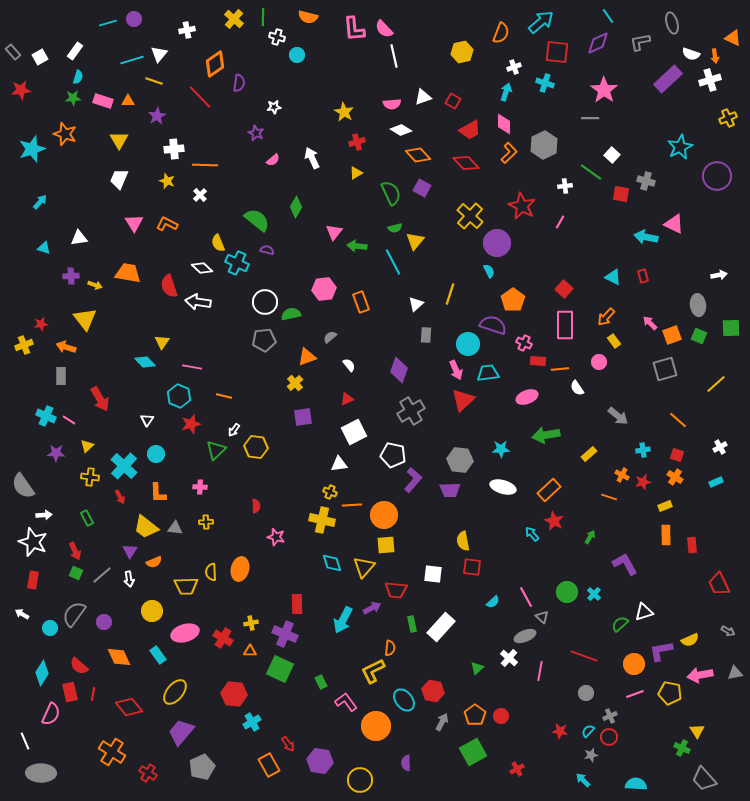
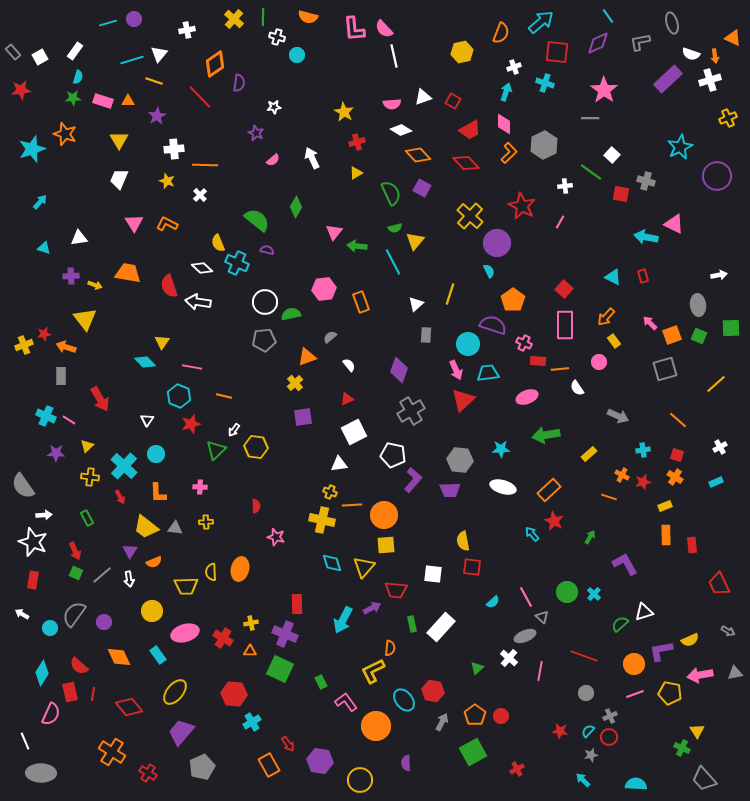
red star at (41, 324): moved 3 px right, 10 px down
gray arrow at (618, 416): rotated 15 degrees counterclockwise
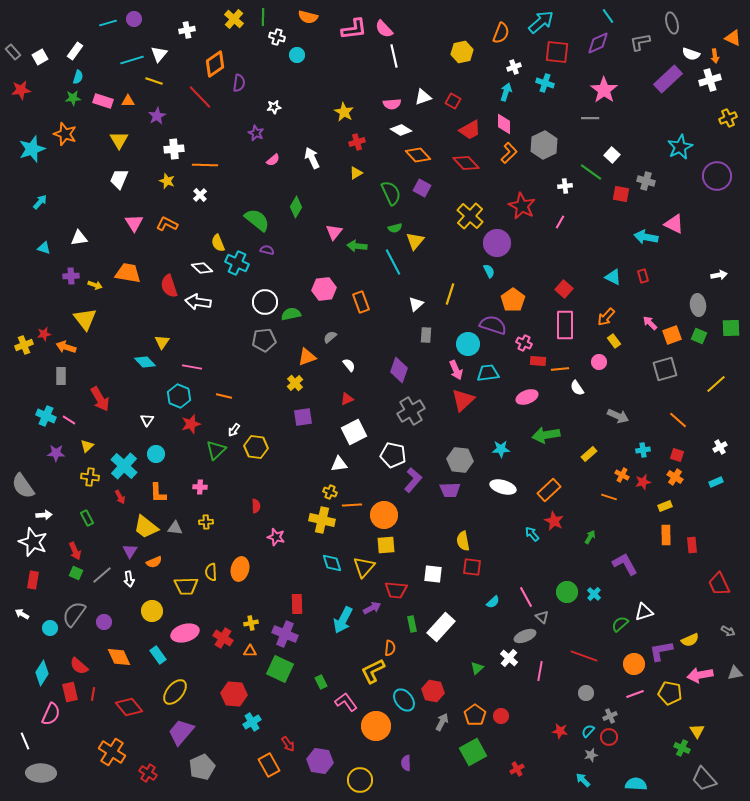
pink L-shape at (354, 29): rotated 92 degrees counterclockwise
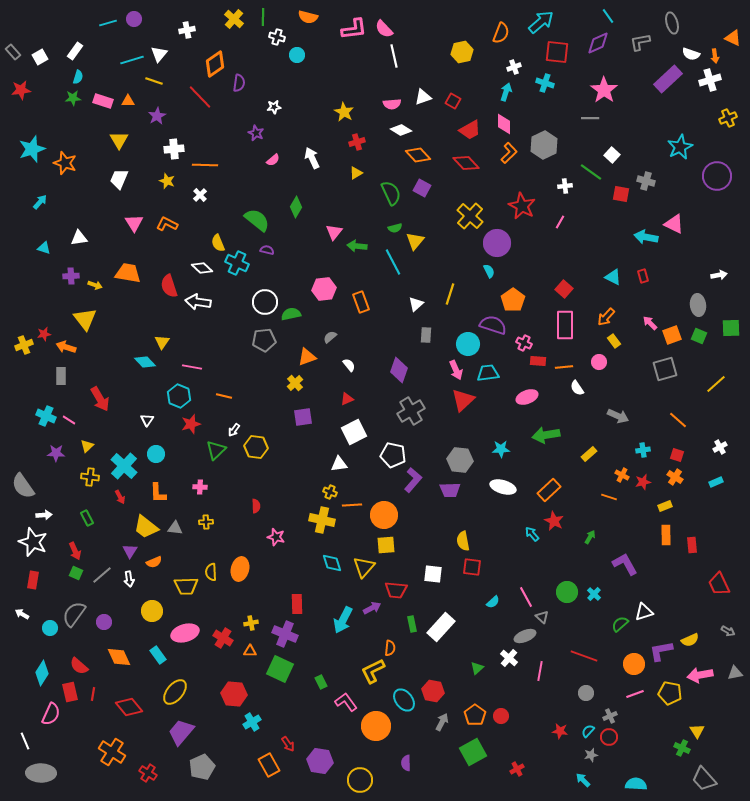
orange star at (65, 134): moved 29 px down
orange line at (560, 369): moved 4 px right, 2 px up
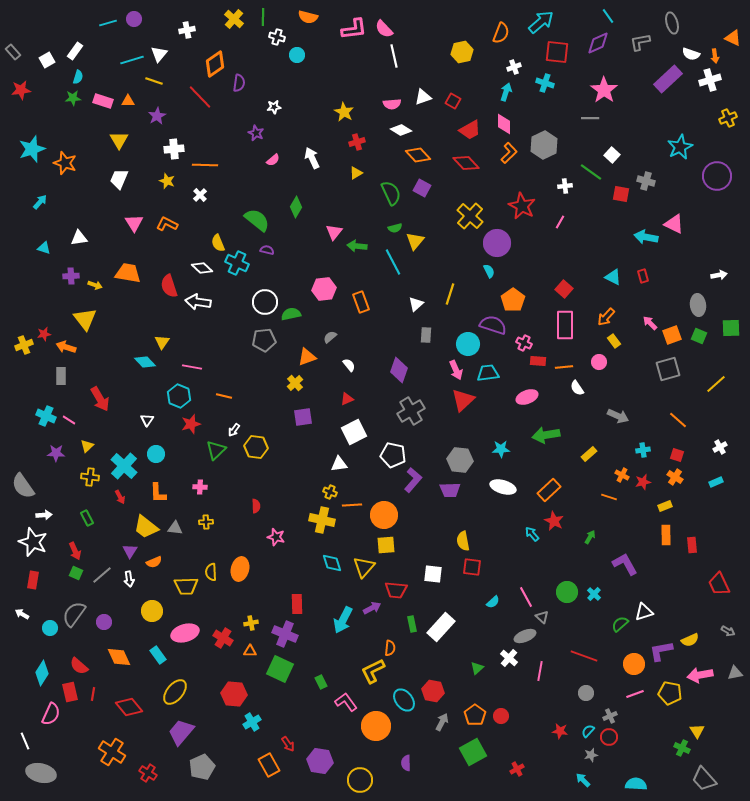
white square at (40, 57): moved 7 px right, 3 px down
gray square at (665, 369): moved 3 px right
gray ellipse at (41, 773): rotated 12 degrees clockwise
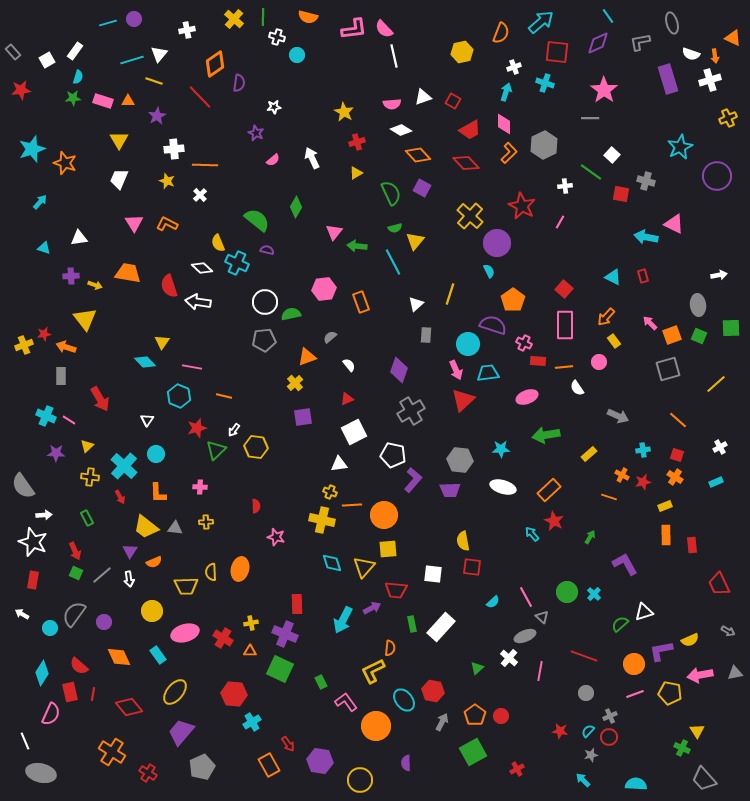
purple rectangle at (668, 79): rotated 64 degrees counterclockwise
red star at (191, 424): moved 6 px right, 4 px down
yellow square at (386, 545): moved 2 px right, 4 px down
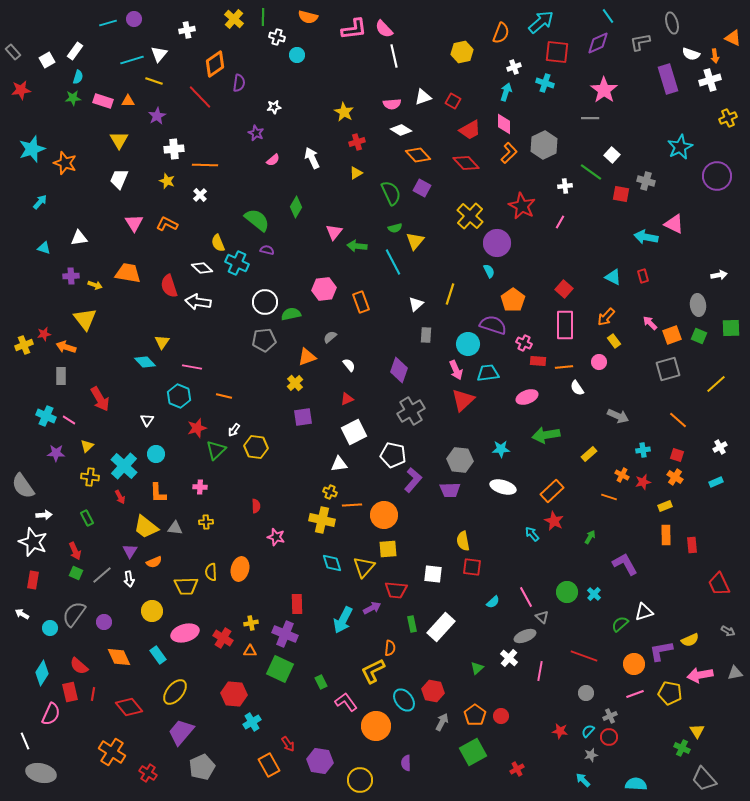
orange rectangle at (549, 490): moved 3 px right, 1 px down
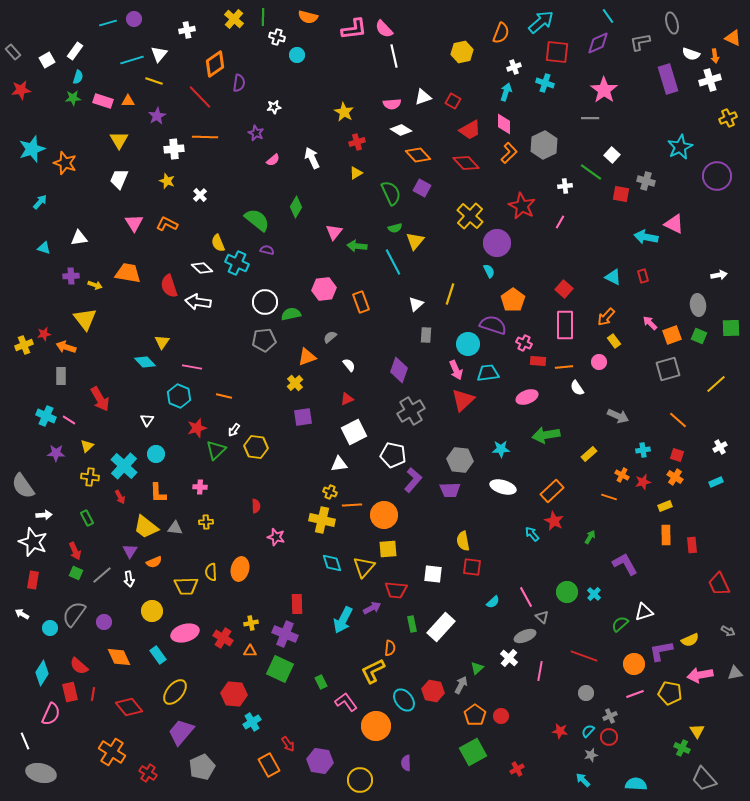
orange line at (205, 165): moved 28 px up
gray arrow at (442, 722): moved 19 px right, 37 px up
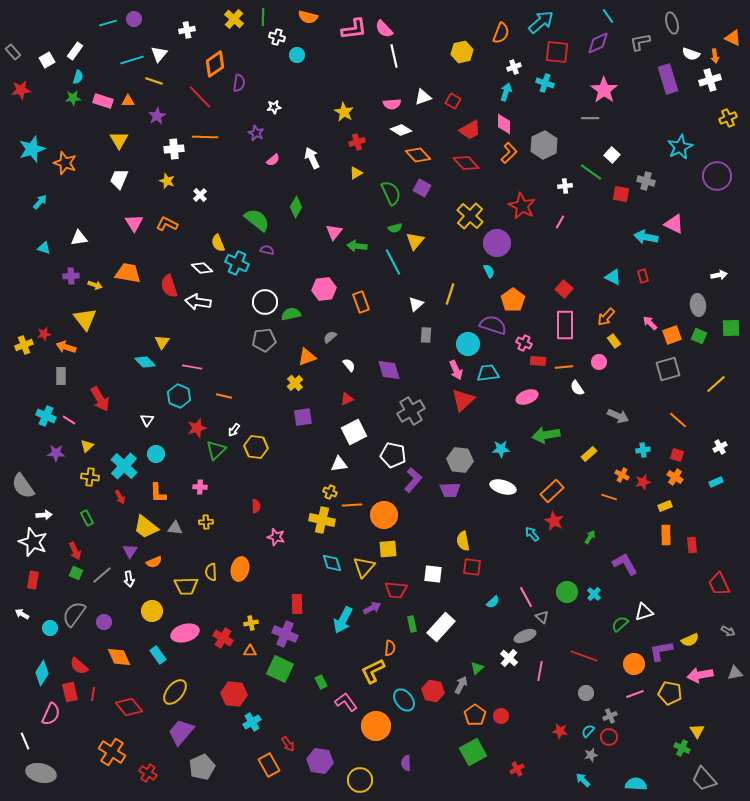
purple diamond at (399, 370): moved 10 px left; rotated 35 degrees counterclockwise
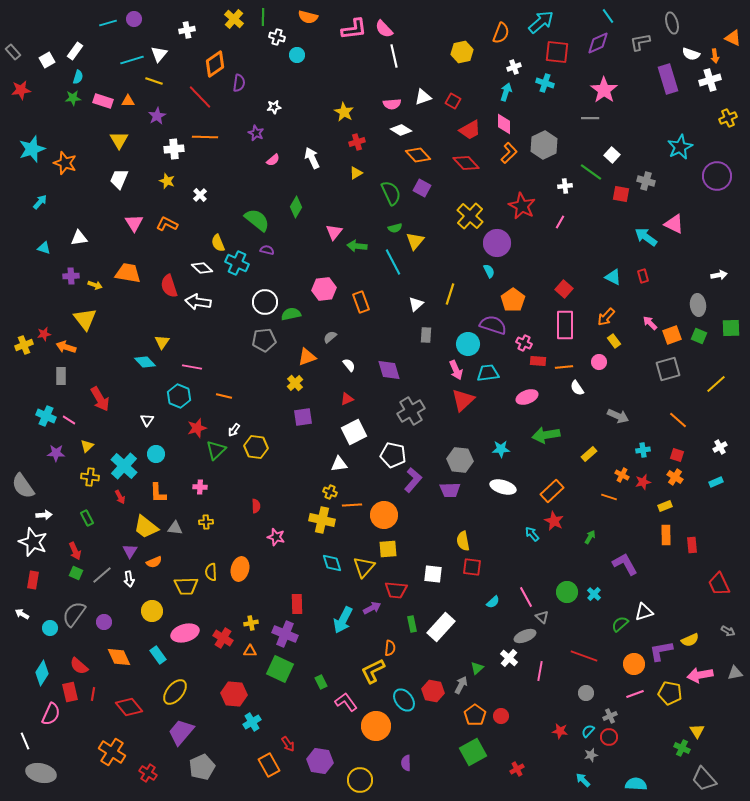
cyan arrow at (646, 237): rotated 25 degrees clockwise
